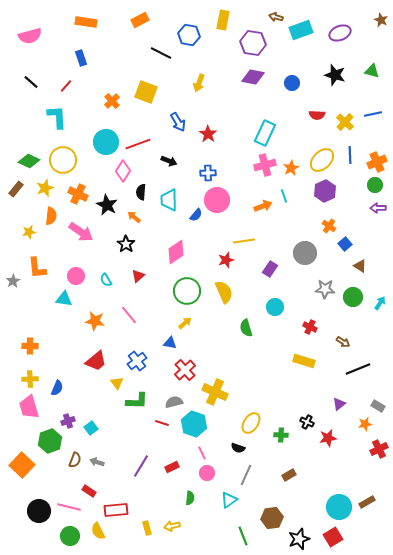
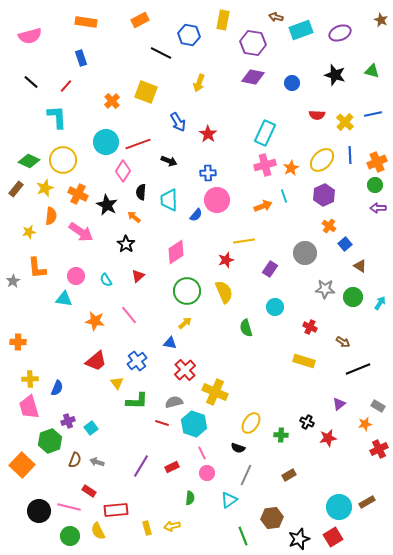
purple hexagon at (325, 191): moved 1 px left, 4 px down
orange cross at (30, 346): moved 12 px left, 4 px up
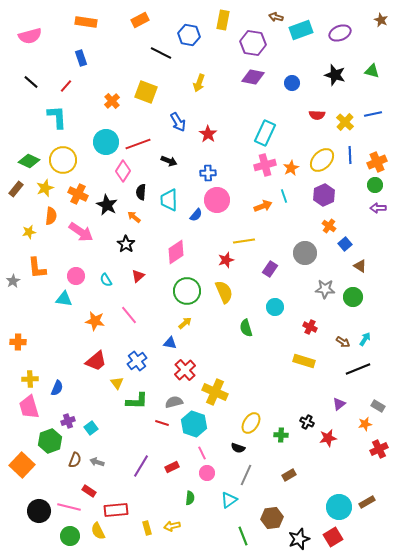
cyan arrow at (380, 303): moved 15 px left, 36 px down
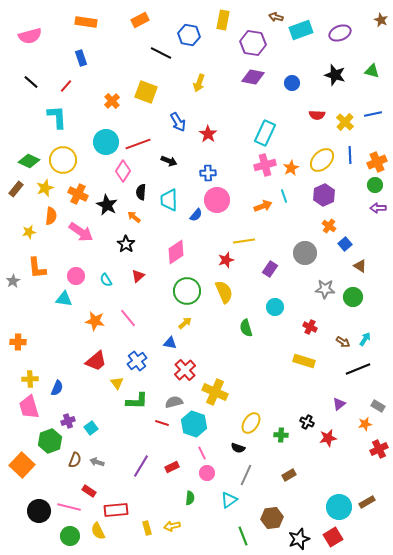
pink line at (129, 315): moved 1 px left, 3 px down
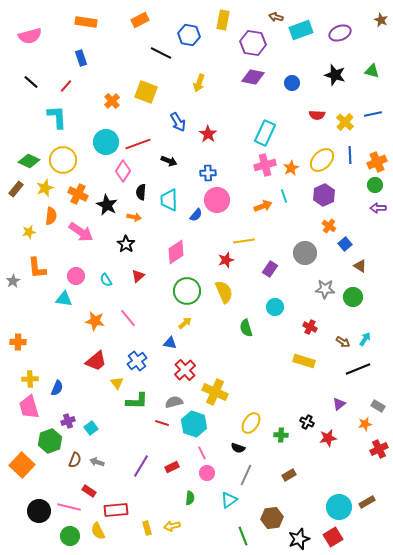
orange arrow at (134, 217): rotated 152 degrees clockwise
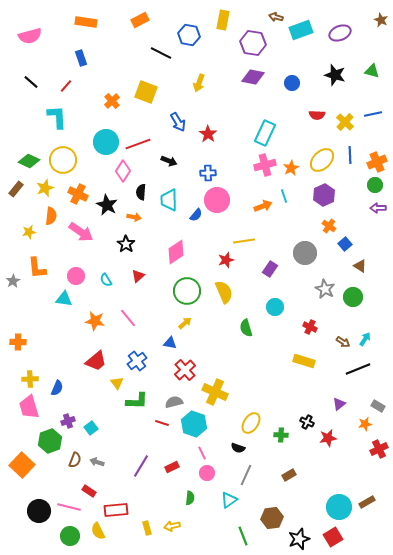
gray star at (325, 289): rotated 24 degrees clockwise
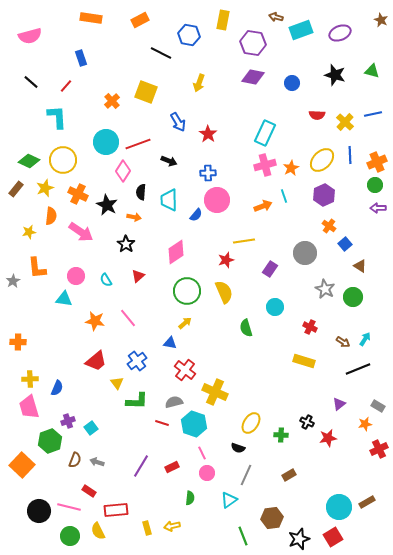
orange rectangle at (86, 22): moved 5 px right, 4 px up
red cross at (185, 370): rotated 10 degrees counterclockwise
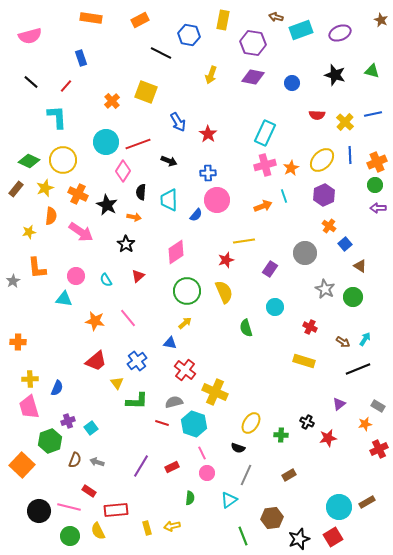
yellow arrow at (199, 83): moved 12 px right, 8 px up
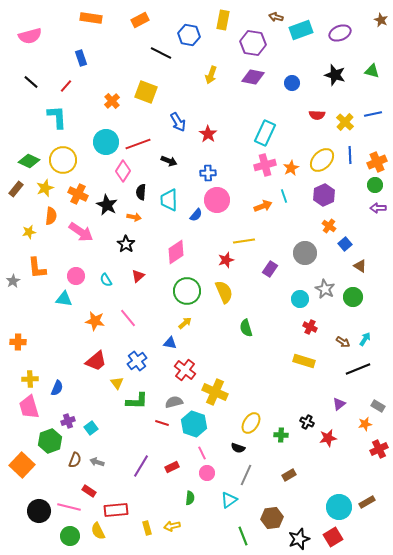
cyan circle at (275, 307): moved 25 px right, 8 px up
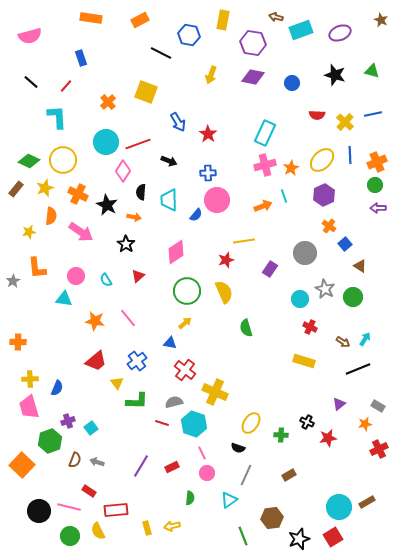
orange cross at (112, 101): moved 4 px left, 1 px down
